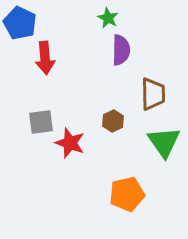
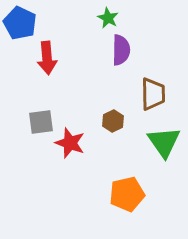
red arrow: moved 2 px right
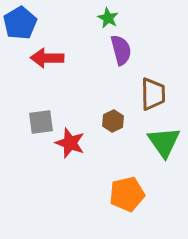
blue pentagon: rotated 16 degrees clockwise
purple semicircle: rotated 16 degrees counterclockwise
red arrow: rotated 96 degrees clockwise
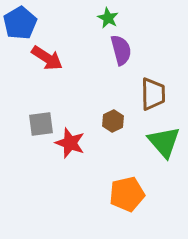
red arrow: rotated 148 degrees counterclockwise
gray square: moved 2 px down
green triangle: rotated 6 degrees counterclockwise
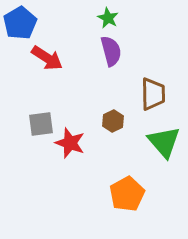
purple semicircle: moved 10 px left, 1 px down
orange pentagon: rotated 16 degrees counterclockwise
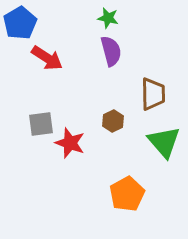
green star: rotated 15 degrees counterclockwise
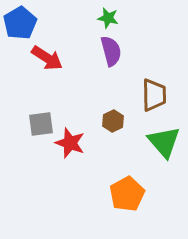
brown trapezoid: moved 1 px right, 1 px down
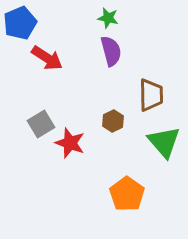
blue pentagon: rotated 8 degrees clockwise
brown trapezoid: moved 3 px left
gray square: rotated 24 degrees counterclockwise
orange pentagon: rotated 8 degrees counterclockwise
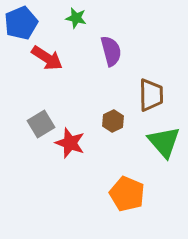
green star: moved 32 px left
blue pentagon: moved 1 px right
orange pentagon: rotated 12 degrees counterclockwise
